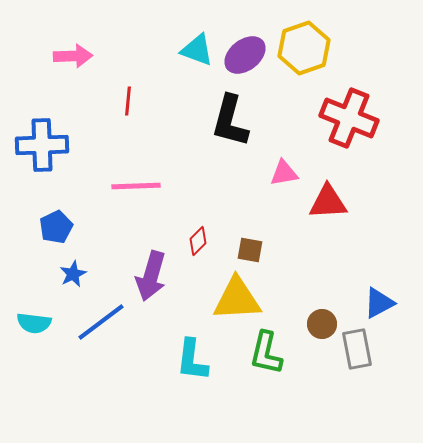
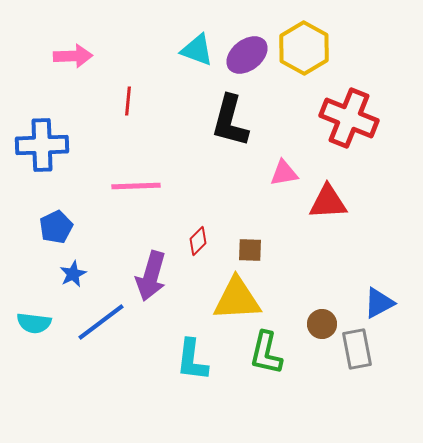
yellow hexagon: rotated 12 degrees counterclockwise
purple ellipse: moved 2 px right
brown square: rotated 8 degrees counterclockwise
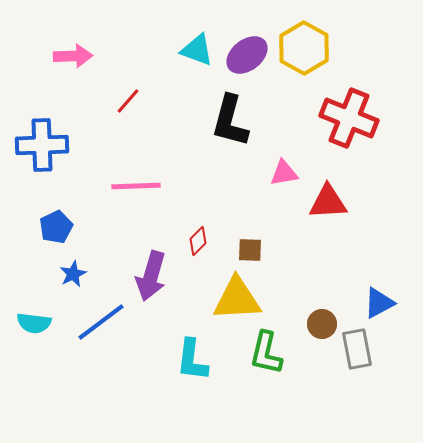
red line: rotated 36 degrees clockwise
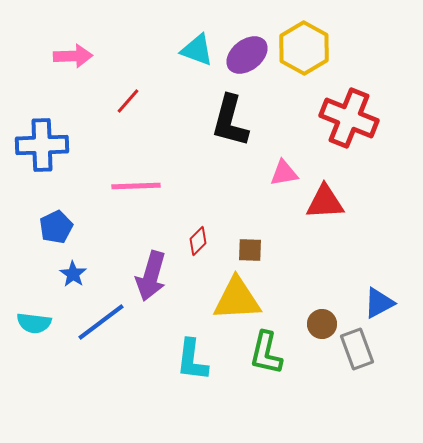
red triangle: moved 3 px left
blue star: rotated 12 degrees counterclockwise
gray rectangle: rotated 9 degrees counterclockwise
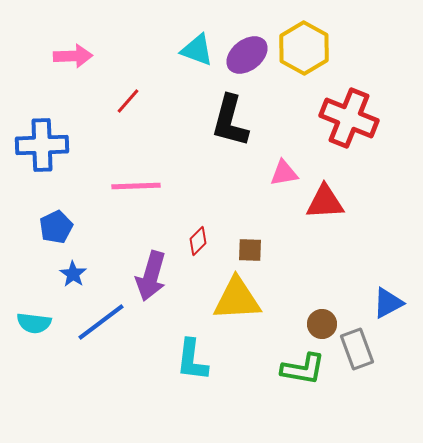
blue triangle: moved 9 px right
green L-shape: moved 37 px right, 16 px down; rotated 93 degrees counterclockwise
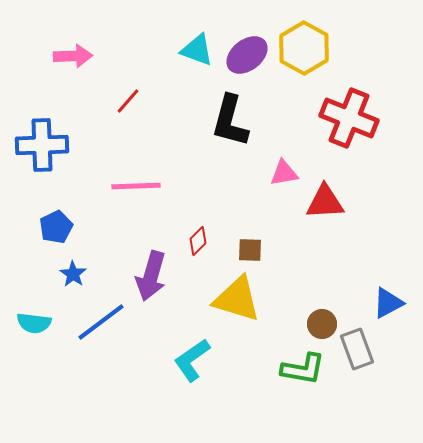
yellow triangle: rotated 20 degrees clockwise
cyan L-shape: rotated 48 degrees clockwise
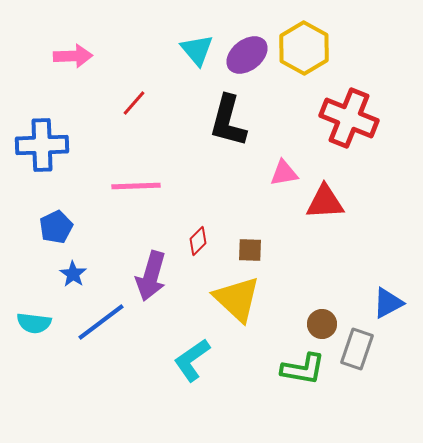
cyan triangle: rotated 30 degrees clockwise
red line: moved 6 px right, 2 px down
black L-shape: moved 2 px left
yellow triangle: rotated 26 degrees clockwise
gray rectangle: rotated 39 degrees clockwise
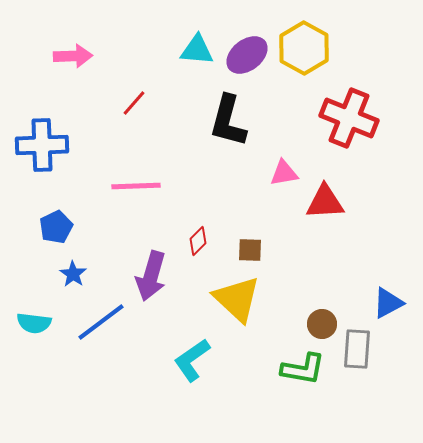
cyan triangle: rotated 45 degrees counterclockwise
gray rectangle: rotated 15 degrees counterclockwise
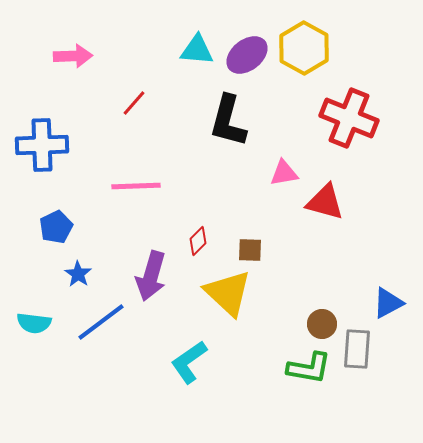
red triangle: rotated 18 degrees clockwise
blue star: moved 5 px right
yellow triangle: moved 9 px left, 6 px up
cyan L-shape: moved 3 px left, 2 px down
green L-shape: moved 6 px right, 1 px up
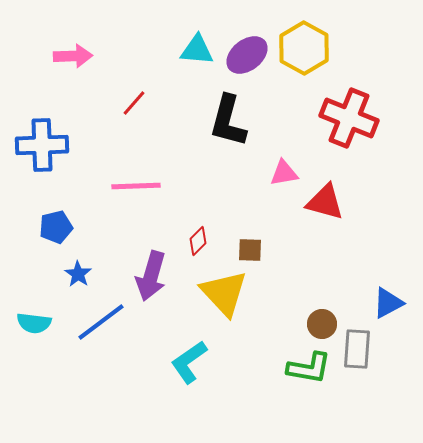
blue pentagon: rotated 12 degrees clockwise
yellow triangle: moved 4 px left; rotated 4 degrees clockwise
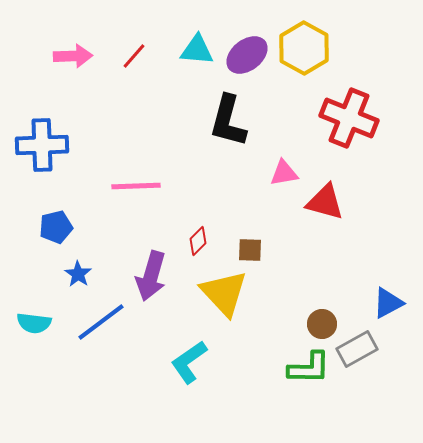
red line: moved 47 px up
gray rectangle: rotated 57 degrees clockwise
green L-shape: rotated 9 degrees counterclockwise
